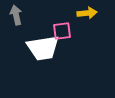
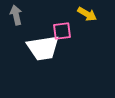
yellow arrow: moved 1 px down; rotated 36 degrees clockwise
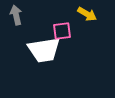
white trapezoid: moved 1 px right, 2 px down
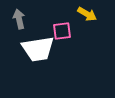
gray arrow: moved 3 px right, 4 px down
white trapezoid: moved 6 px left, 1 px up
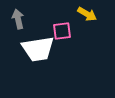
gray arrow: moved 1 px left
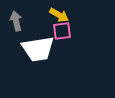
yellow arrow: moved 28 px left, 1 px down
gray arrow: moved 2 px left, 2 px down
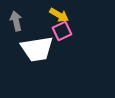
pink square: rotated 18 degrees counterclockwise
white trapezoid: moved 1 px left
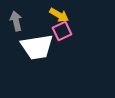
white trapezoid: moved 2 px up
